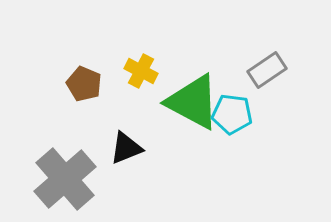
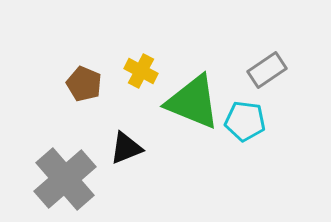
green triangle: rotated 6 degrees counterclockwise
cyan pentagon: moved 13 px right, 7 px down
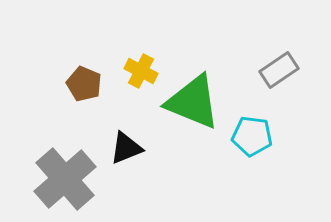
gray rectangle: moved 12 px right
cyan pentagon: moved 7 px right, 15 px down
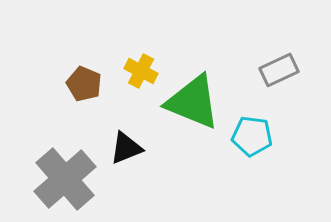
gray rectangle: rotated 9 degrees clockwise
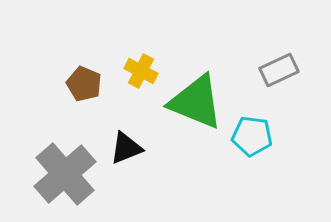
green triangle: moved 3 px right
gray cross: moved 5 px up
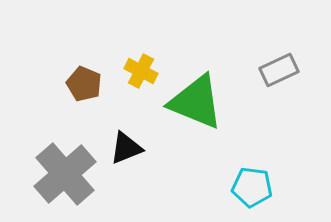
cyan pentagon: moved 51 px down
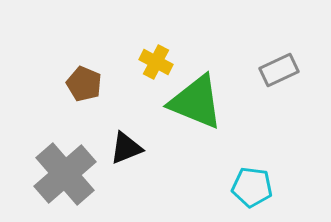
yellow cross: moved 15 px right, 9 px up
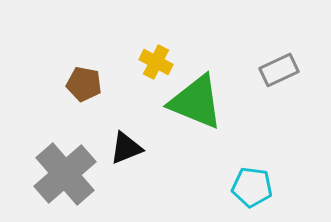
brown pentagon: rotated 12 degrees counterclockwise
